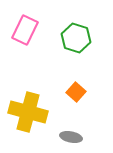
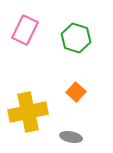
yellow cross: rotated 27 degrees counterclockwise
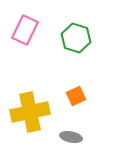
orange square: moved 4 px down; rotated 24 degrees clockwise
yellow cross: moved 2 px right
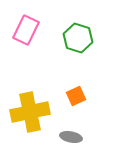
pink rectangle: moved 1 px right
green hexagon: moved 2 px right
